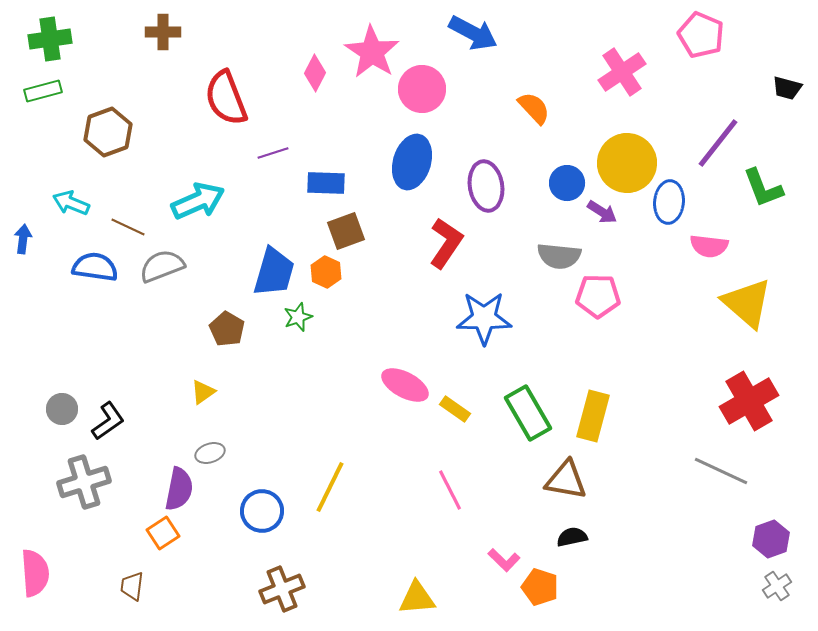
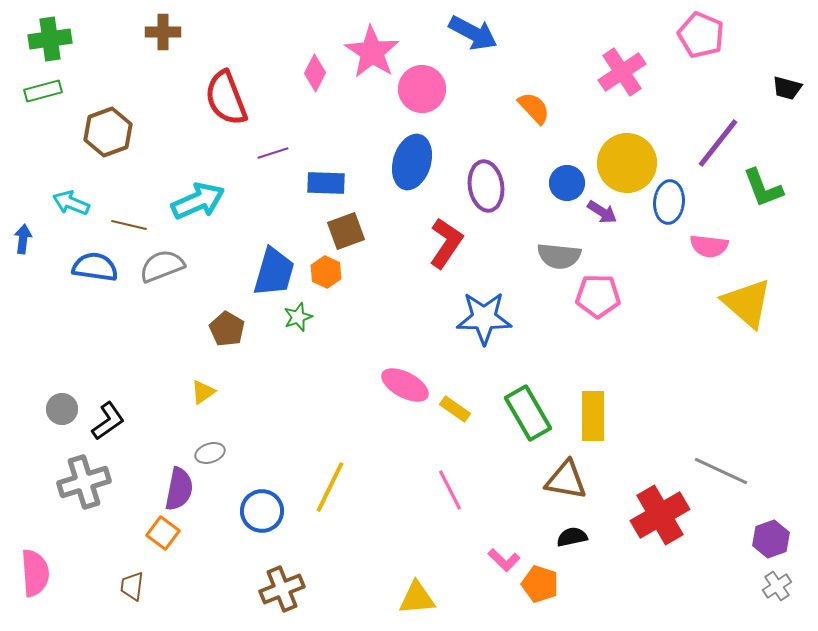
brown line at (128, 227): moved 1 px right, 2 px up; rotated 12 degrees counterclockwise
red cross at (749, 401): moved 89 px left, 114 px down
yellow rectangle at (593, 416): rotated 15 degrees counterclockwise
orange square at (163, 533): rotated 20 degrees counterclockwise
orange pentagon at (540, 587): moved 3 px up
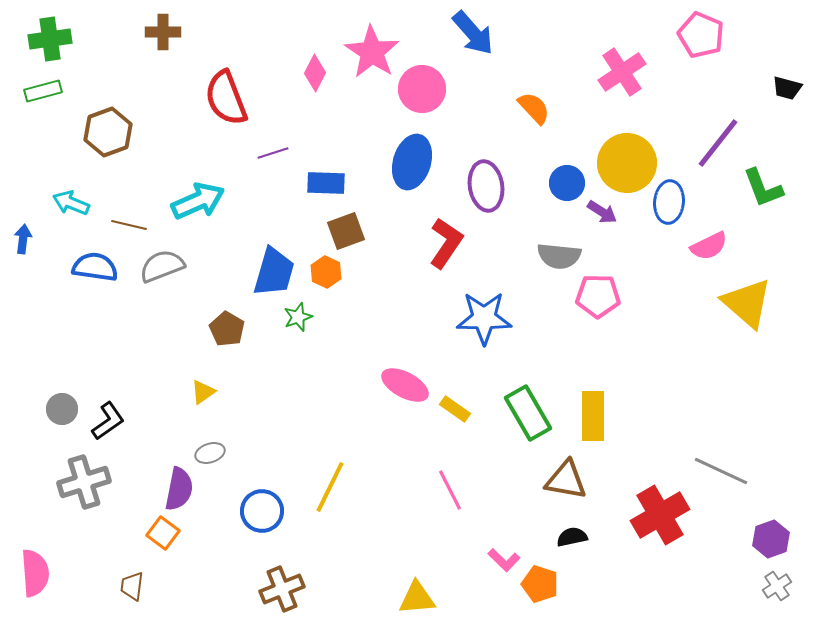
blue arrow at (473, 33): rotated 21 degrees clockwise
pink semicircle at (709, 246): rotated 33 degrees counterclockwise
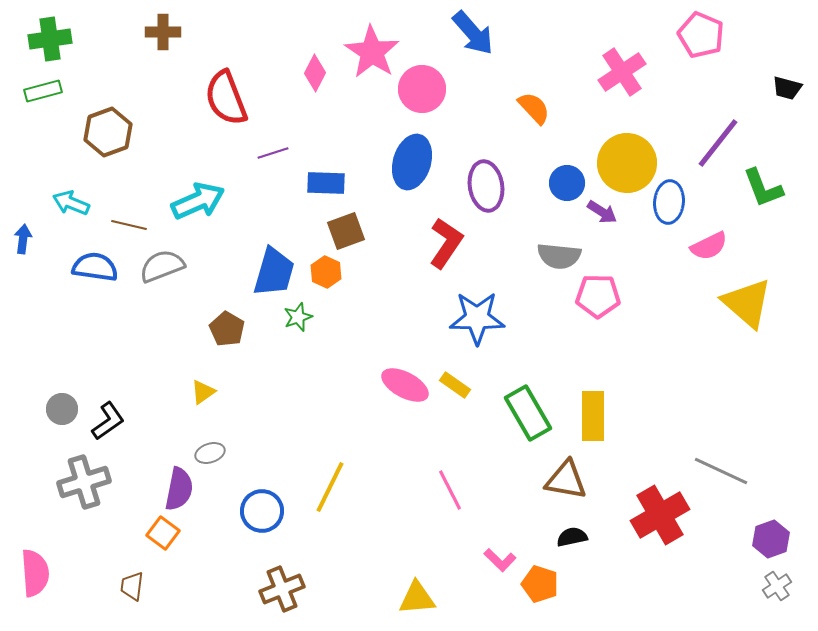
blue star at (484, 318): moved 7 px left
yellow rectangle at (455, 409): moved 24 px up
pink L-shape at (504, 560): moved 4 px left
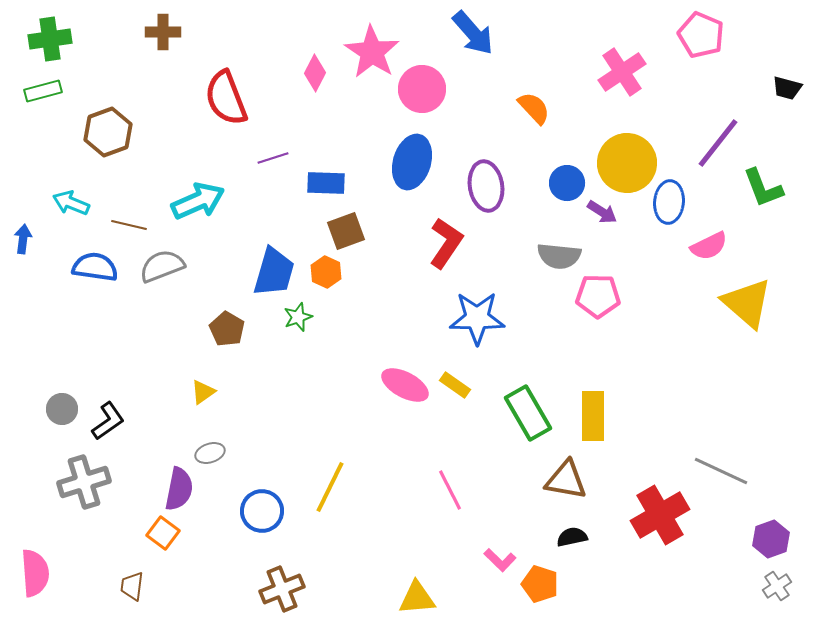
purple line at (273, 153): moved 5 px down
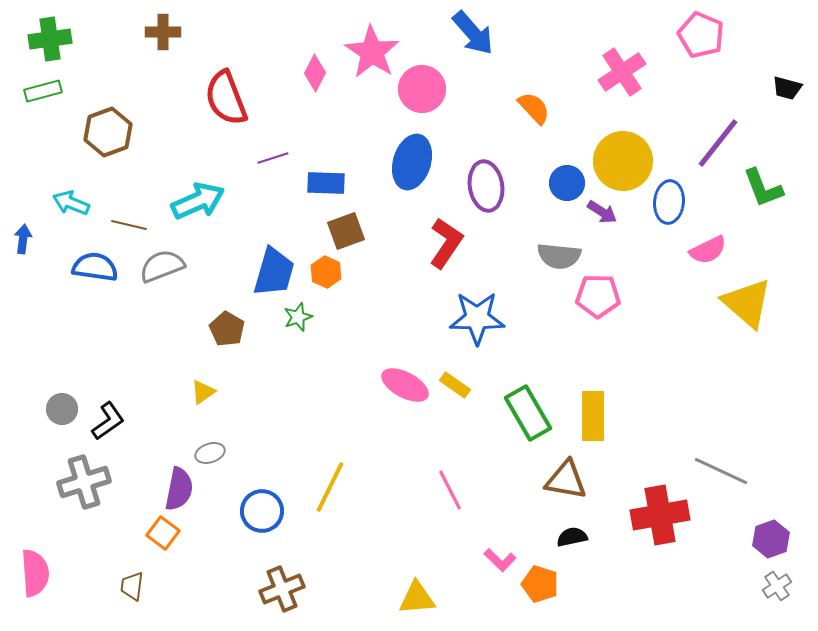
yellow circle at (627, 163): moved 4 px left, 2 px up
pink semicircle at (709, 246): moved 1 px left, 4 px down
red cross at (660, 515): rotated 20 degrees clockwise
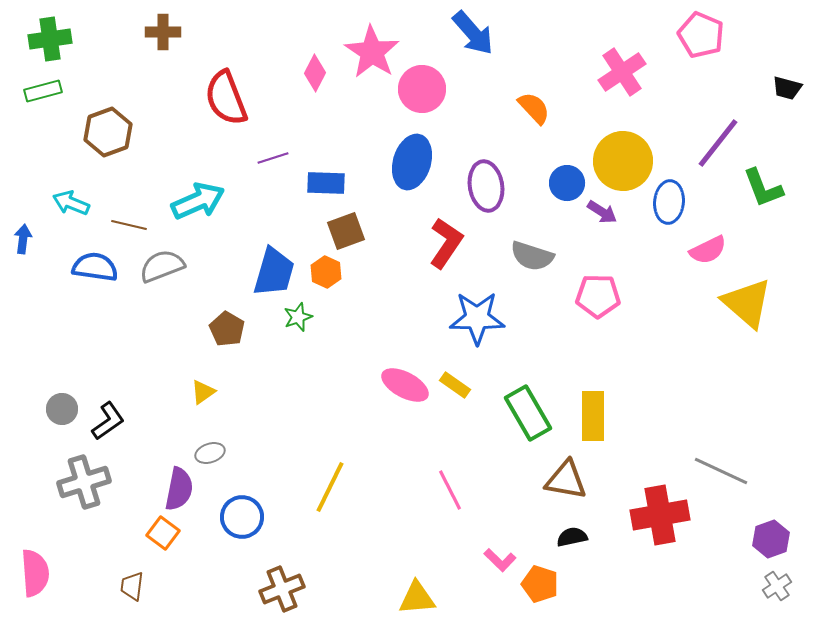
gray semicircle at (559, 256): moved 27 px left; rotated 12 degrees clockwise
blue circle at (262, 511): moved 20 px left, 6 px down
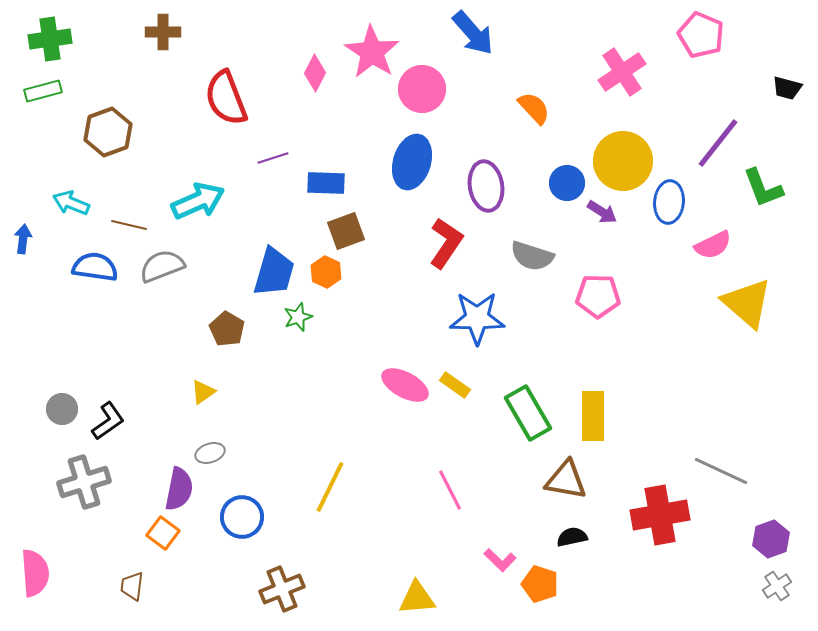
pink semicircle at (708, 250): moved 5 px right, 5 px up
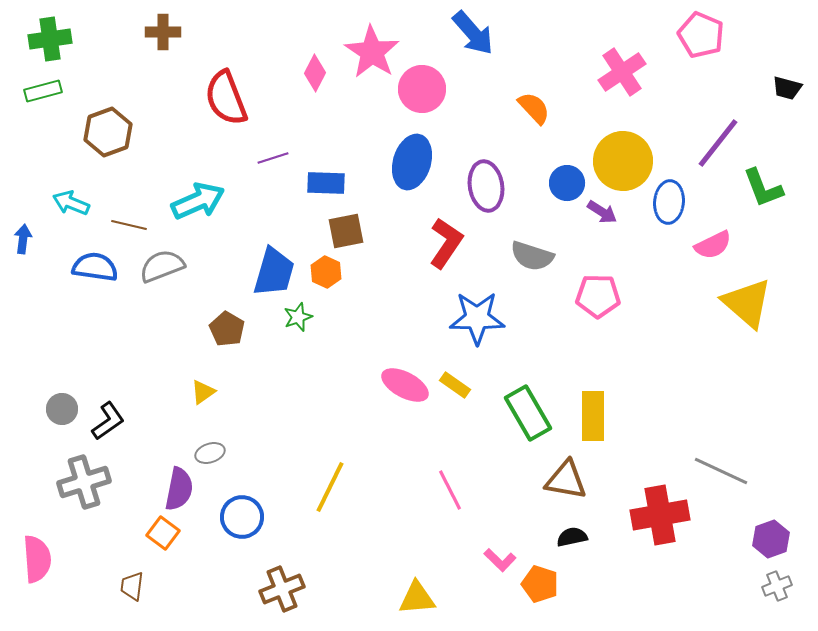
brown square at (346, 231): rotated 9 degrees clockwise
pink semicircle at (35, 573): moved 2 px right, 14 px up
gray cross at (777, 586): rotated 12 degrees clockwise
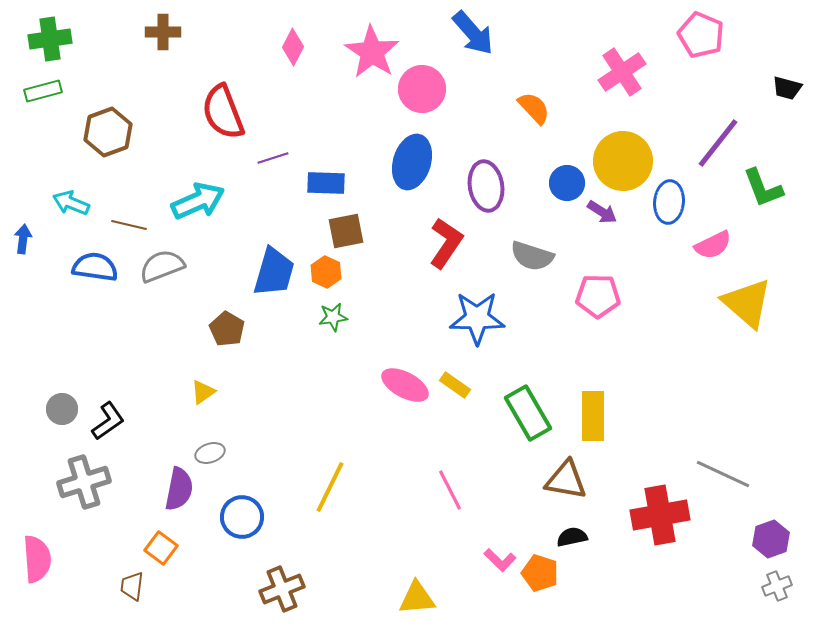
pink diamond at (315, 73): moved 22 px left, 26 px up
red semicircle at (226, 98): moved 3 px left, 14 px down
green star at (298, 317): moved 35 px right; rotated 12 degrees clockwise
gray line at (721, 471): moved 2 px right, 3 px down
orange square at (163, 533): moved 2 px left, 15 px down
orange pentagon at (540, 584): moved 11 px up
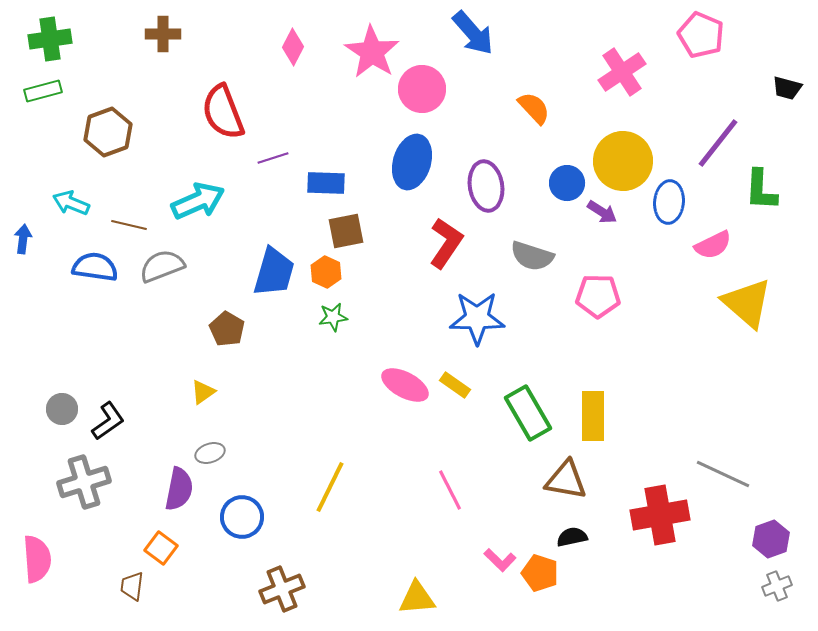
brown cross at (163, 32): moved 2 px down
green L-shape at (763, 188): moved 2 px left, 2 px down; rotated 24 degrees clockwise
